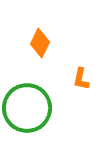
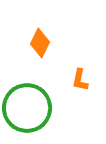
orange L-shape: moved 1 px left, 1 px down
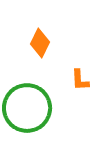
orange L-shape: rotated 15 degrees counterclockwise
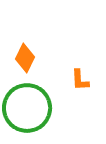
orange diamond: moved 15 px left, 15 px down
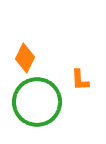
green circle: moved 10 px right, 6 px up
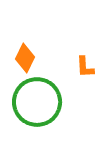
orange L-shape: moved 5 px right, 13 px up
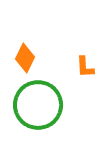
green circle: moved 1 px right, 3 px down
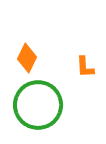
orange diamond: moved 2 px right
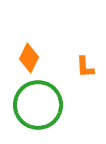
orange diamond: moved 2 px right
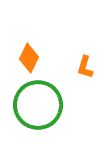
orange L-shape: rotated 20 degrees clockwise
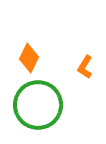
orange L-shape: rotated 15 degrees clockwise
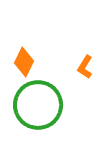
orange diamond: moved 5 px left, 4 px down
